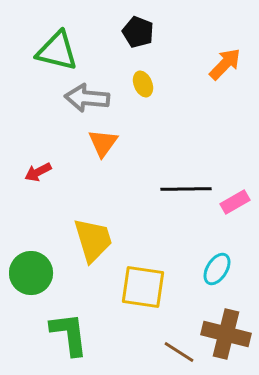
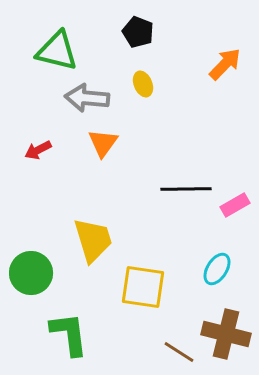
red arrow: moved 22 px up
pink rectangle: moved 3 px down
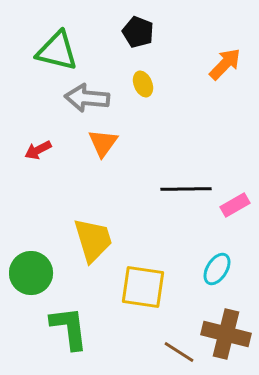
green L-shape: moved 6 px up
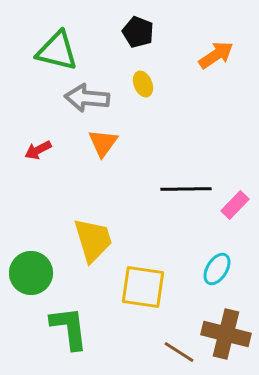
orange arrow: moved 9 px left, 9 px up; rotated 12 degrees clockwise
pink rectangle: rotated 16 degrees counterclockwise
